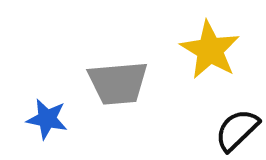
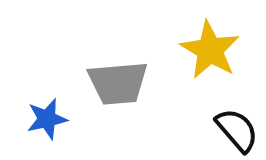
blue star: rotated 24 degrees counterclockwise
black semicircle: rotated 93 degrees clockwise
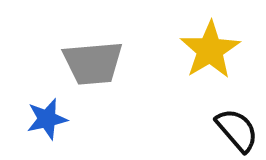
yellow star: rotated 10 degrees clockwise
gray trapezoid: moved 25 px left, 20 px up
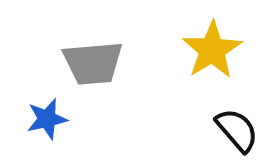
yellow star: moved 2 px right
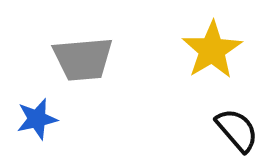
gray trapezoid: moved 10 px left, 4 px up
blue star: moved 10 px left
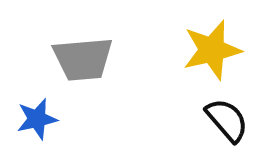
yellow star: rotated 18 degrees clockwise
black semicircle: moved 10 px left, 10 px up
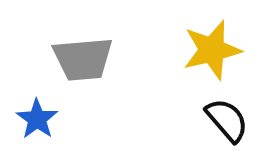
blue star: rotated 24 degrees counterclockwise
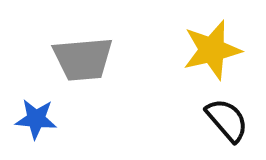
blue star: moved 1 px left; rotated 30 degrees counterclockwise
